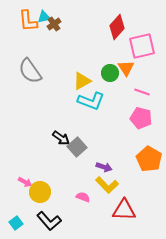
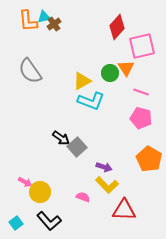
pink line: moved 1 px left
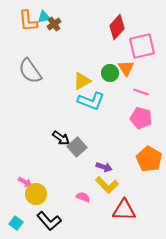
yellow circle: moved 4 px left, 2 px down
cyan square: rotated 16 degrees counterclockwise
